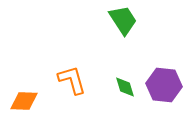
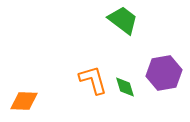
green trapezoid: rotated 20 degrees counterclockwise
orange L-shape: moved 21 px right
purple hexagon: moved 12 px up; rotated 16 degrees counterclockwise
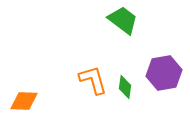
green diamond: rotated 25 degrees clockwise
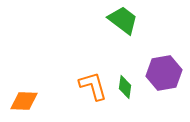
orange L-shape: moved 6 px down
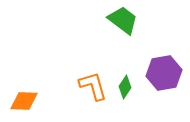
green diamond: rotated 25 degrees clockwise
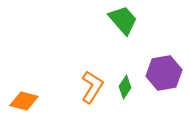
green trapezoid: rotated 12 degrees clockwise
orange L-shape: moved 1 px left, 1 px down; rotated 48 degrees clockwise
orange diamond: rotated 12 degrees clockwise
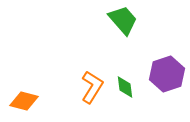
purple hexagon: moved 3 px right, 1 px down; rotated 8 degrees counterclockwise
green diamond: rotated 40 degrees counterclockwise
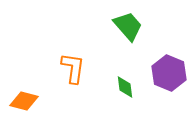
green trapezoid: moved 5 px right, 6 px down
purple hexagon: moved 2 px right, 1 px up; rotated 20 degrees counterclockwise
orange L-shape: moved 19 px left, 19 px up; rotated 24 degrees counterclockwise
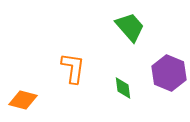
green trapezoid: moved 2 px right, 1 px down
green diamond: moved 2 px left, 1 px down
orange diamond: moved 1 px left, 1 px up
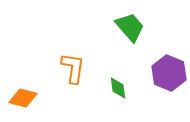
green diamond: moved 5 px left
orange diamond: moved 2 px up
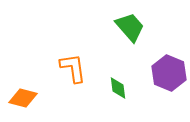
orange L-shape: rotated 16 degrees counterclockwise
